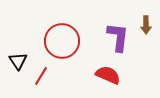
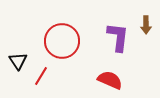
red semicircle: moved 2 px right, 5 px down
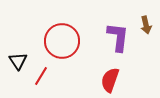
brown arrow: rotated 12 degrees counterclockwise
red semicircle: rotated 95 degrees counterclockwise
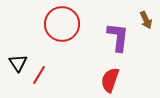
brown arrow: moved 5 px up; rotated 12 degrees counterclockwise
red circle: moved 17 px up
black triangle: moved 2 px down
red line: moved 2 px left, 1 px up
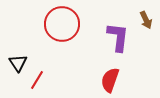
red line: moved 2 px left, 5 px down
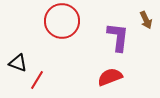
red circle: moved 3 px up
black triangle: rotated 36 degrees counterclockwise
red semicircle: moved 3 px up; rotated 50 degrees clockwise
